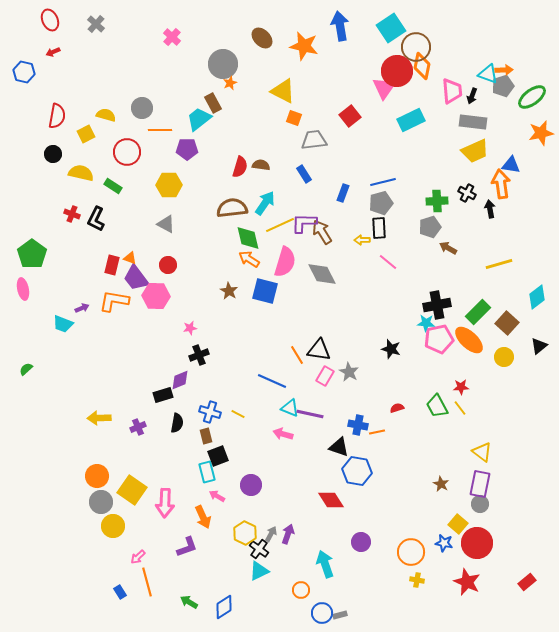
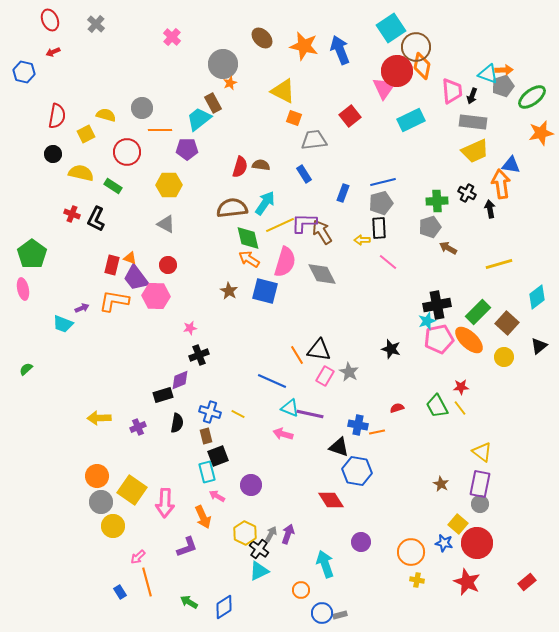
blue arrow at (340, 26): moved 24 px down; rotated 12 degrees counterclockwise
cyan star at (426, 323): moved 1 px right, 2 px up; rotated 24 degrees counterclockwise
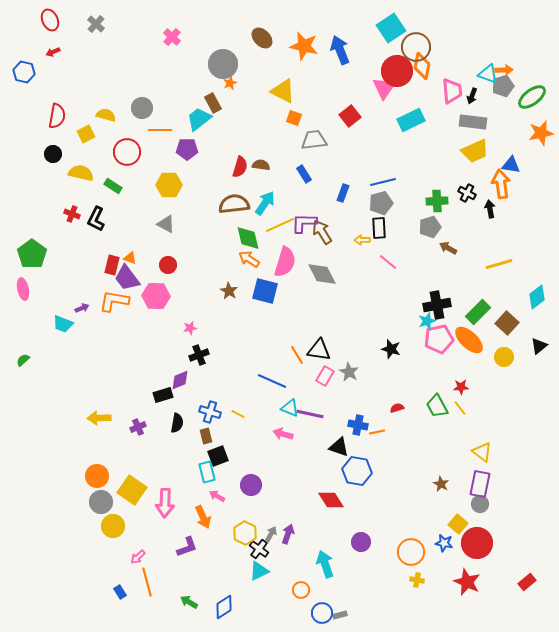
brown semicircle at (232, 208): moved 2 px right, 4 px up
purple trapezoid at (136, 278): moved 9 px left
green semicircle at (26, 369): moved 3 px left, 9 px up
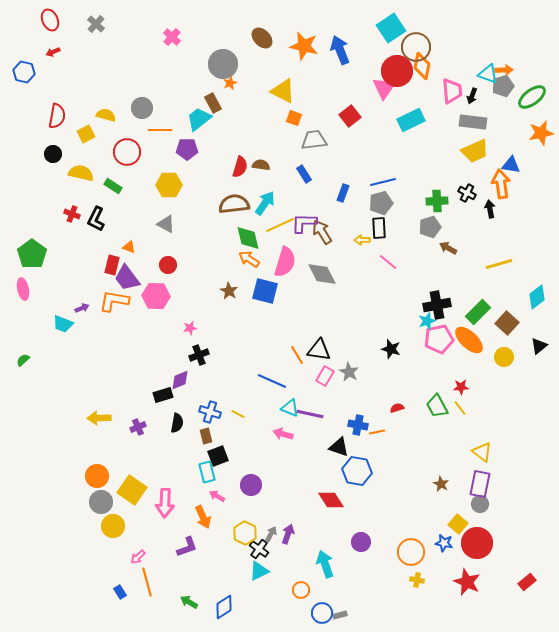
orange triangle at (130, 258): moved 1 px left, 11 px up
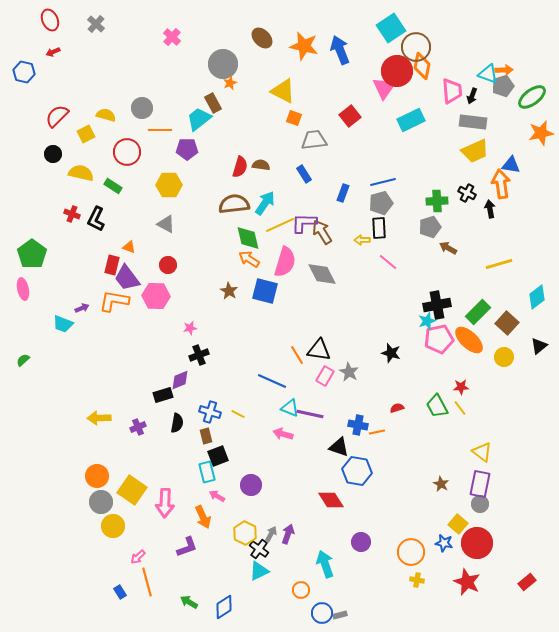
red semicircle at (57, 116): rotated 145 degrees counterclockwise
black star at (391, 349): moved 4 px down
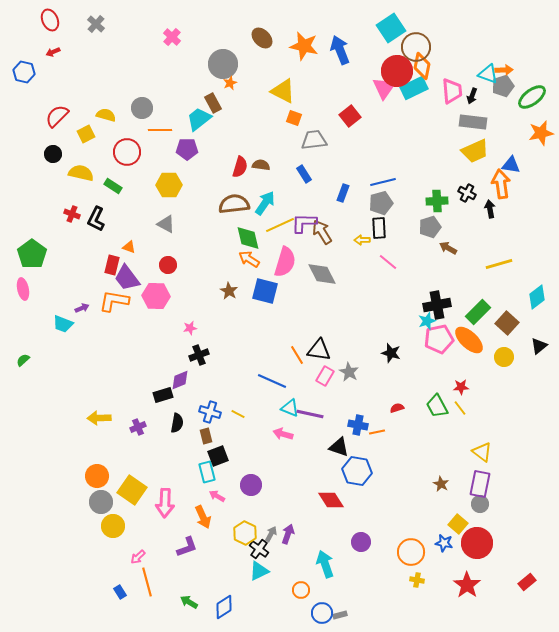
cyan rectangle at (411, 120): moved 3 px right, 32 px up
red star at (467, 582): moved 3 px down; rotated 12 degrees clockwise
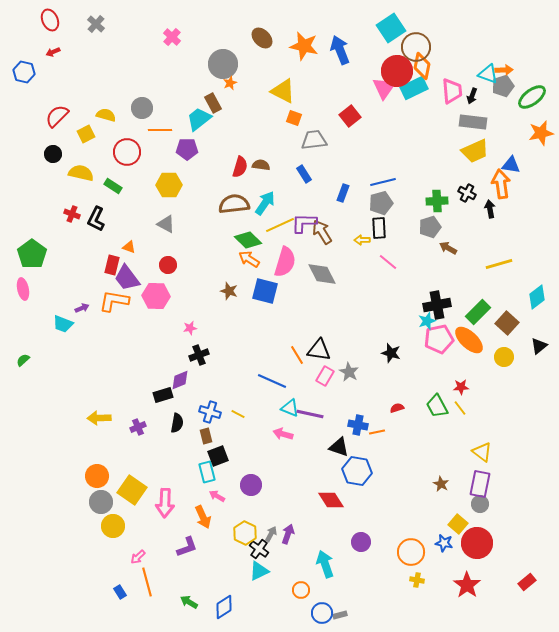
green diamond at (248, 238): moved 2 px down; rotated 32 degrees counterclockwise
brown star at (229, 291): rotated 12 degrees counterclockwise
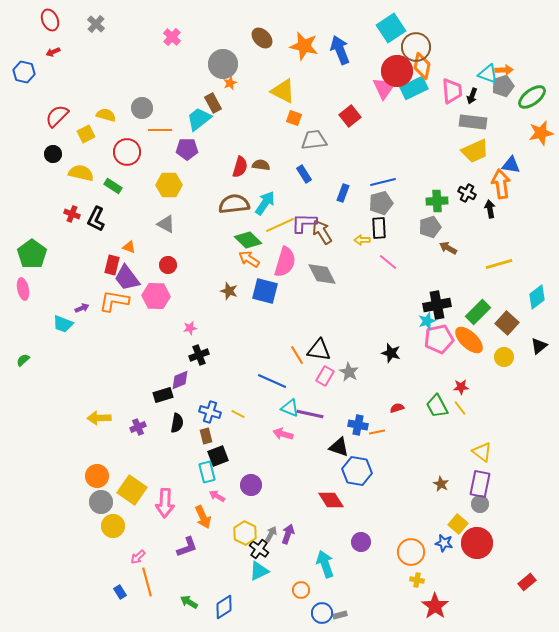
red star at (467, 585): moved 32 px left, 21 px down
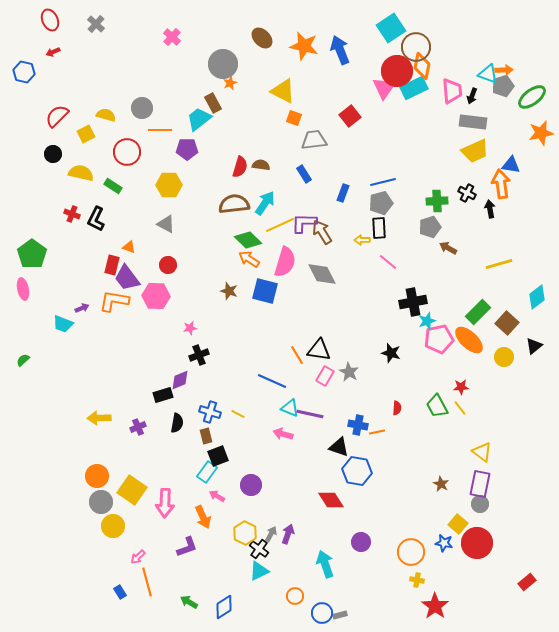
black cross at (437, 305): moved 24 px left, 3 px up
black triangle at (539, 346): moved 5 px left
red semicircle at (397, 408): rotated 112 degrees clockwise
cyan rectangle at (207, 472): rotated 50 degrees clockwise
orange circle at (301, 590): moved 6 px left, 6 px down
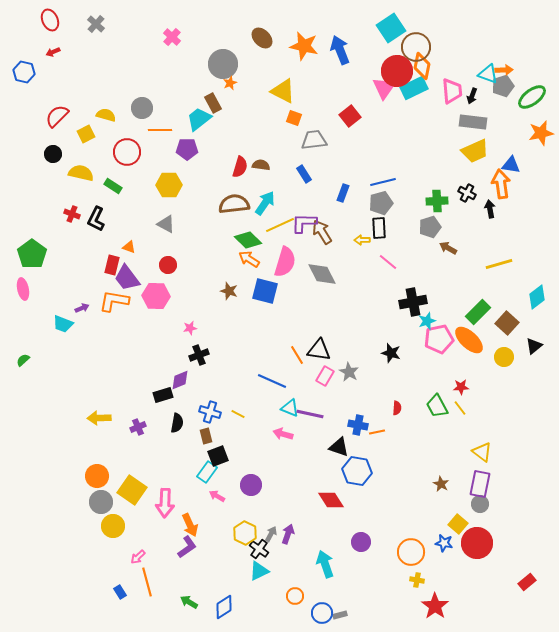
orange arrow at (203, 517): moved 13 px left, 8 px down
purple L-shape at (187, 547): rotated 15 degrees counterclockwise
